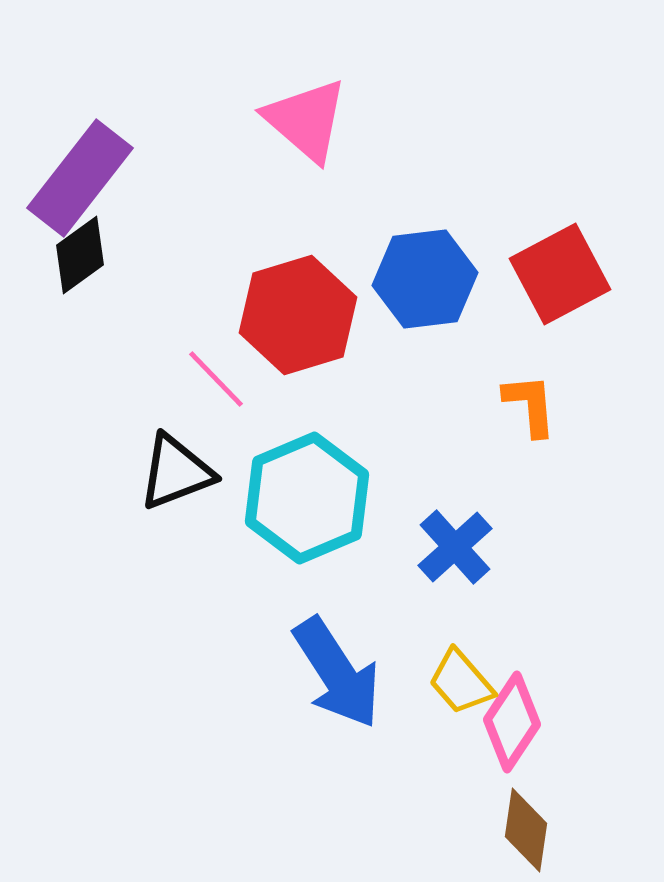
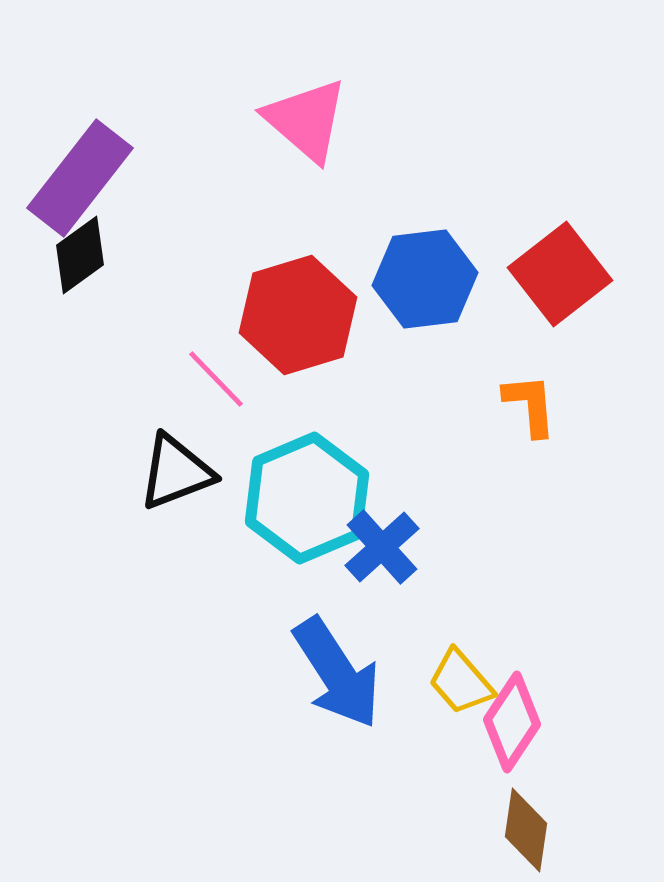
red square: rotated 10 degrees counterclockwise
blue cross: moved 73 px left
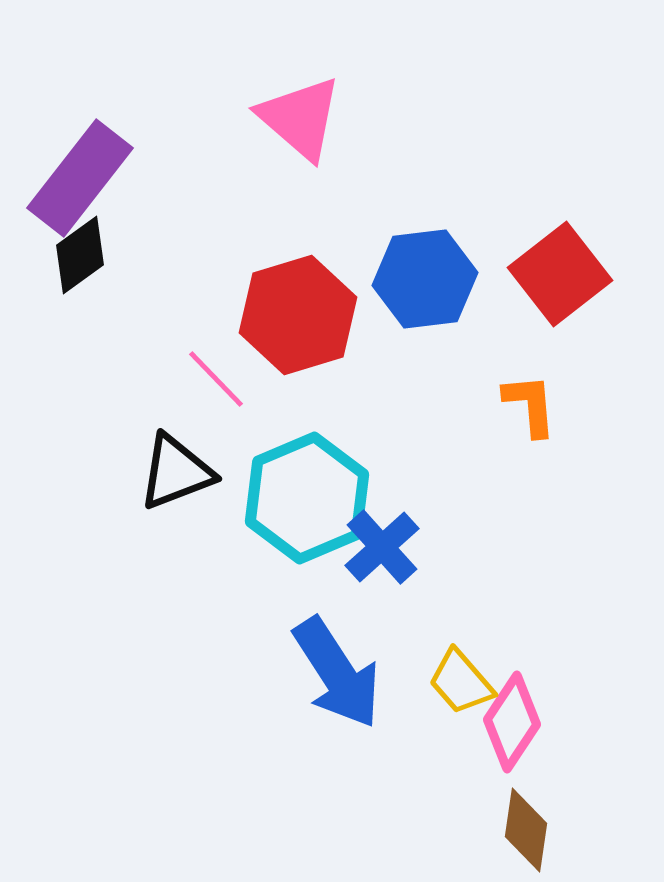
pink triangle: moved 6 px left, 2 px up
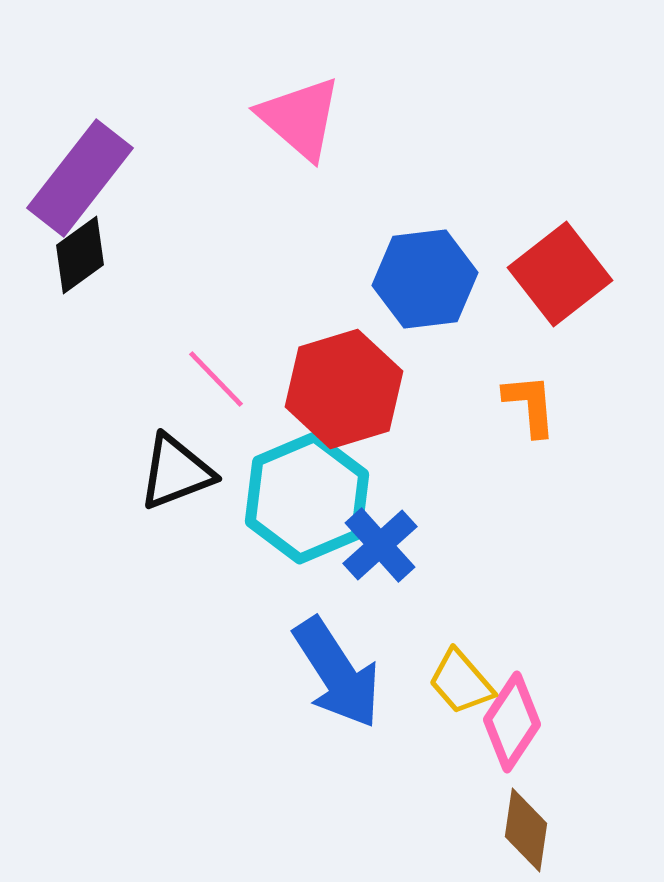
red hexagon: moved 46 px right, 74 px down
blue cross: moved 2 px left, 2 px up
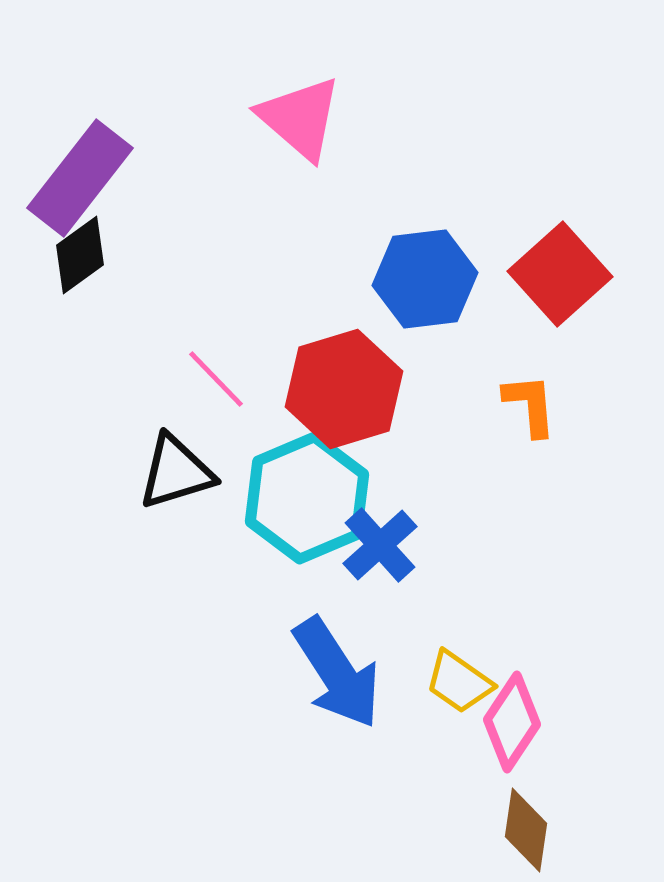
red square: rotated 4 degrees counterclockwise
black triangle: rotated 4 degrees clockwise
yellow trapezoid: moved 2 px left; rotated 14 degrees counterclockwise
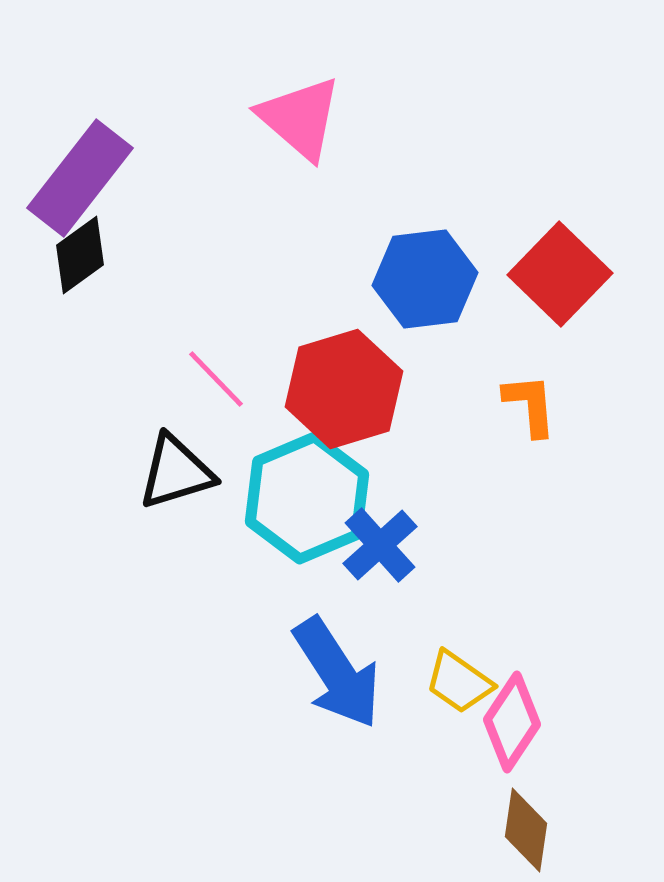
red square: rotated 4 degrees counterclockwise
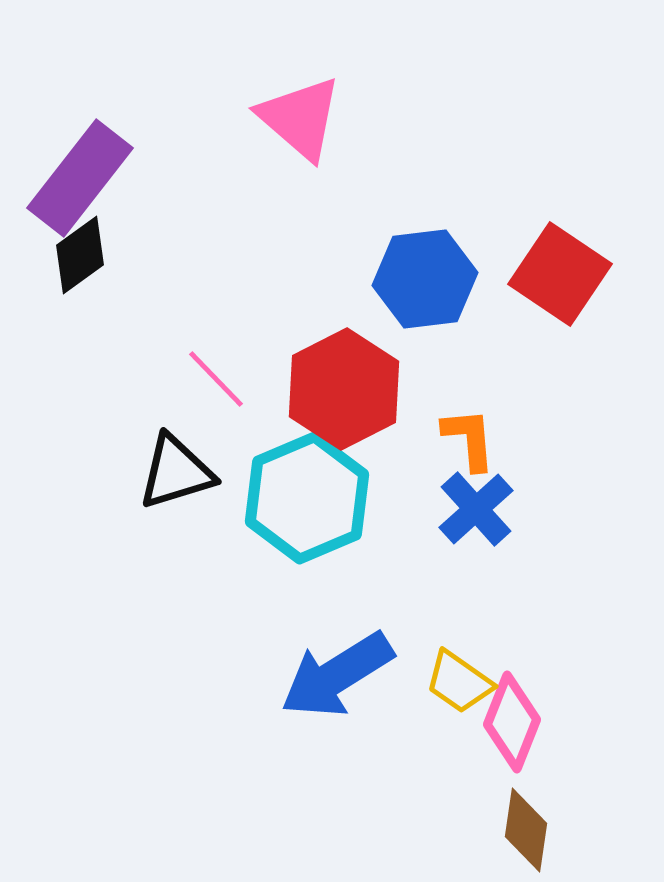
red square: rotated 10 degrees counterclockwise
red hexagon: rotated 10 degrees counterclockwise
orange L-shape: moved 61 px left, 34 px down
blue cross: moved 96 px right, 36 px up
blue arrow: moved 2 px down; rotated 91 degrees clockwise
pink diamond: rotated 12 degrees counterclockwise
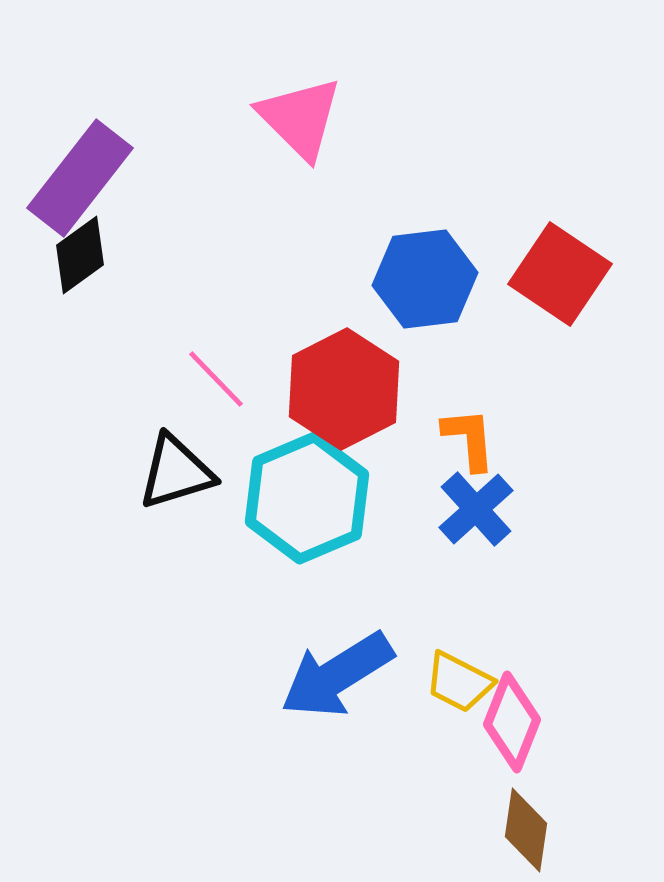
pink triangle: rotated 4 degrees clockwise
yellow trapezoid: rotated 8 degrees counterclockwise
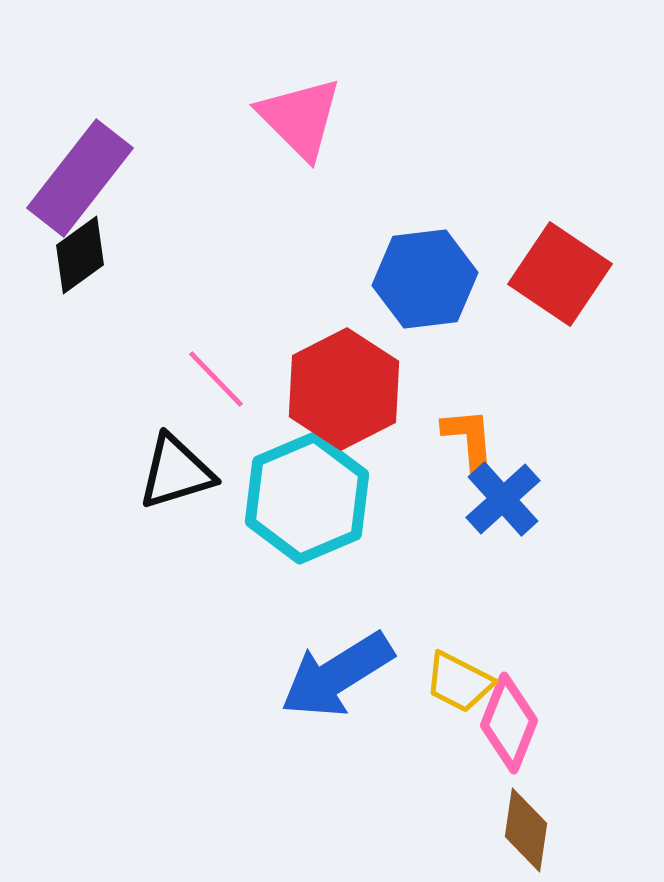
blue cross: moved 27 px right, 10 px up
pink diamond: moved 3 px left, 1 px down
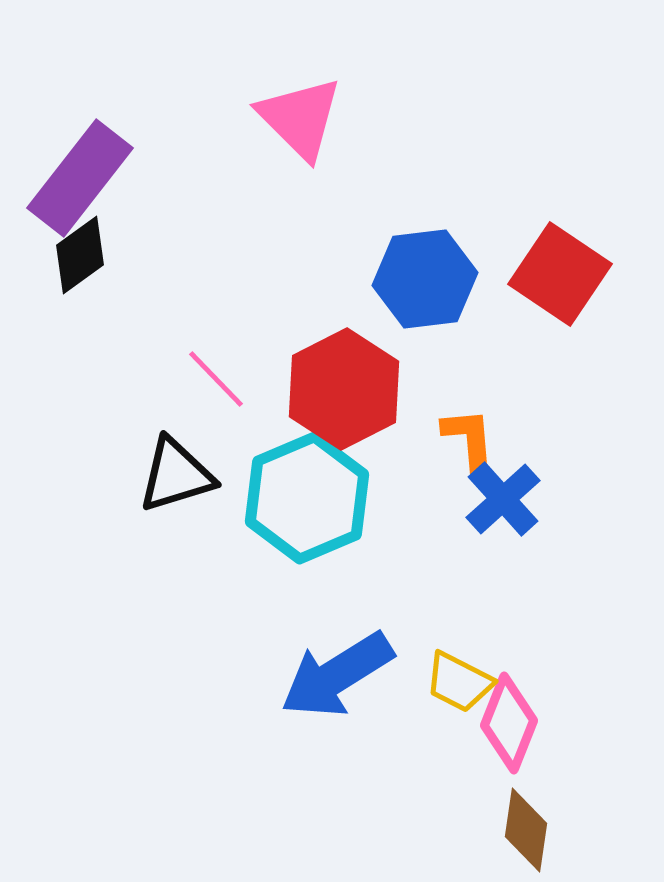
black triangle: moved 3 px down
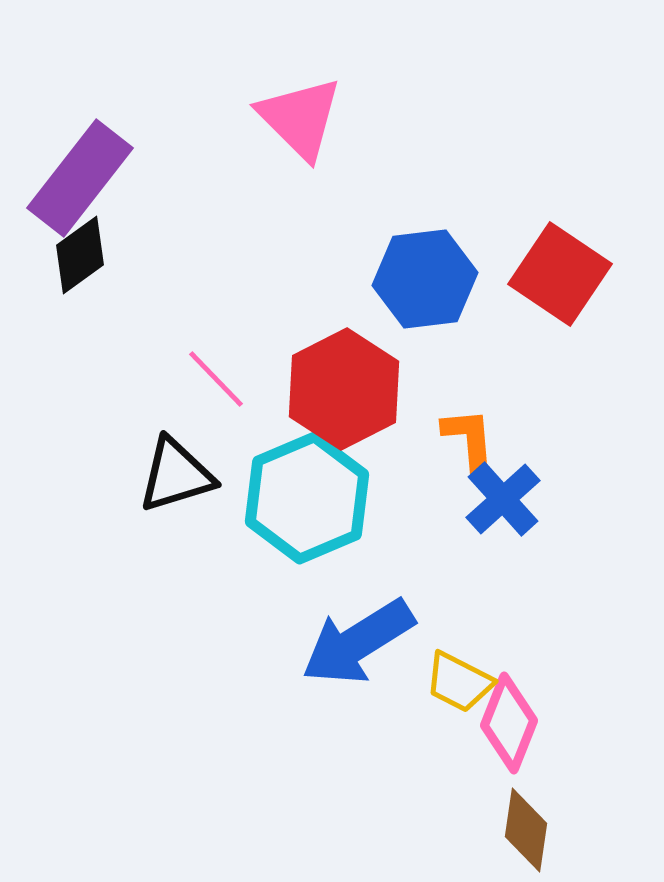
blue arrow: moved 21 px right, 33 px up
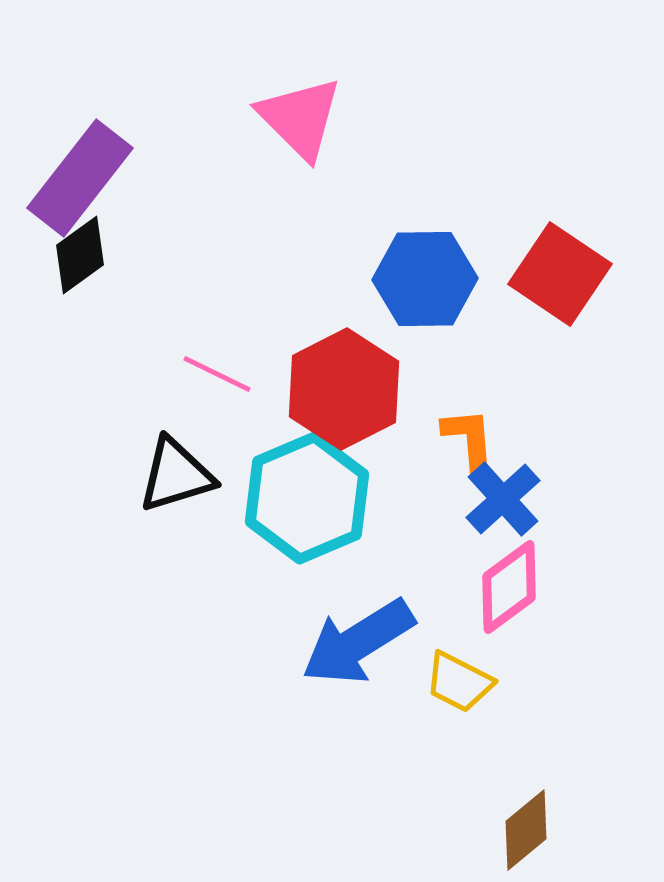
blue hexagon: rotated 6 degrees clockwise
pink line: moved 1 px right, 5 px up; rotated 20 degrees counterclockwise
pink diamond: moved 136 px up; rotated 32 degrees clockwise
brown diamond: rotated 42 degrees clockwise
